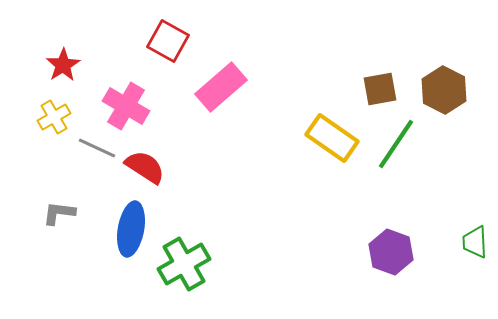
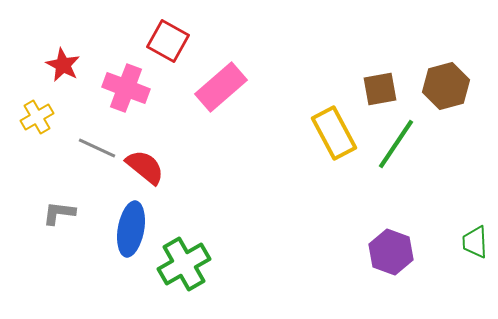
red star: rotated 12 degrees counterclockwise
brown hexagon: moved 2 px right, 4 px up; rotated 18 degrees clockwise
pink cross: moved 18 px up; rotated 9 degrees counterclockwise
yellow cross: moved 17 px left
yellow rectangle: moved 2 px right, 5 px up; rotated 27 degrees clockwise
red semicircle: rotated 6 degrees clockwise
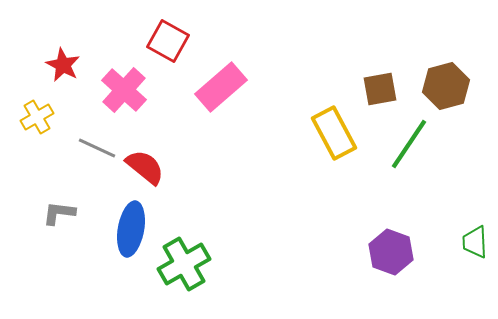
pink cross: moved 2 px left, 2 px down; rotated 21 degrees clockwise
green line: moved 13 px right
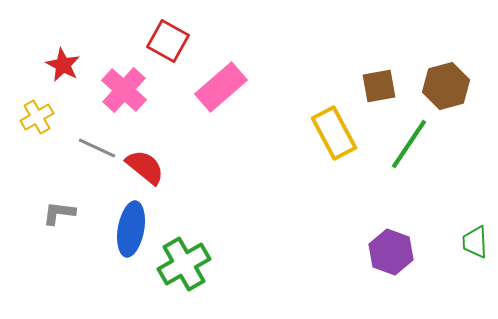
brown square: moved 1 px left, 3 px up
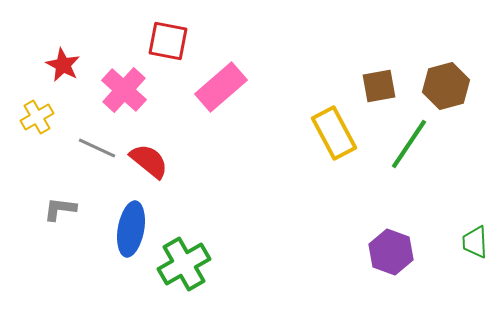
red square: rotated 18 degrees counterclockwise
red semicircle: moved 4 px right, 6 px up
gray L-shape: moved 1 px right, 4 px up
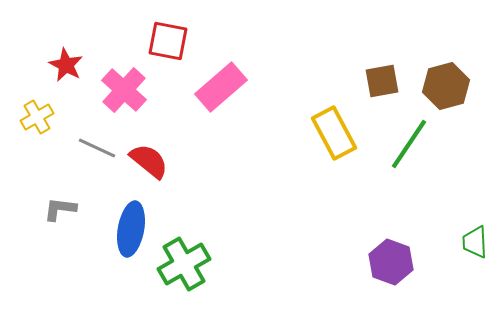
red star: moved 3 px right
brown square: moved 3 px right, 5 px up
purple hexagon: moved 10 px down
